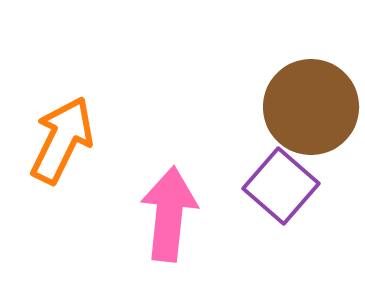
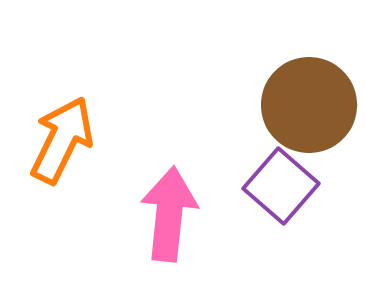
brown circle: moved 2 px left, 2 px up
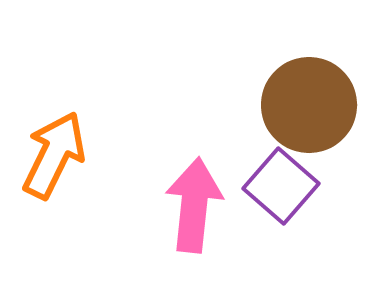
orange arrow: moved 8 px left, 15 px down
pink arrow: moved 25 px right, 9 px up
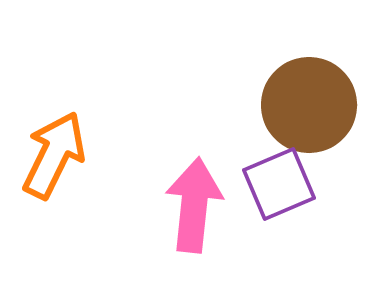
purple square: moved 2 px left, 2 px up; rotated 26 degrees clockwise
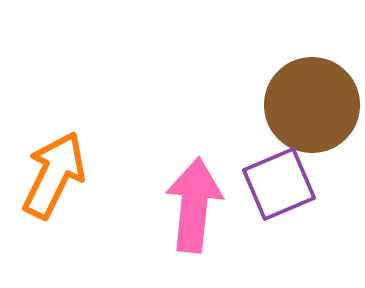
brown circle: moved 3 px right
orange arrow: moved 20 px down
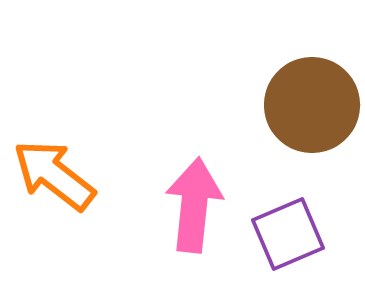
orange arrow: rotated 78 degrees counterclockwise
purple square: moved 9 px right, 50 px down
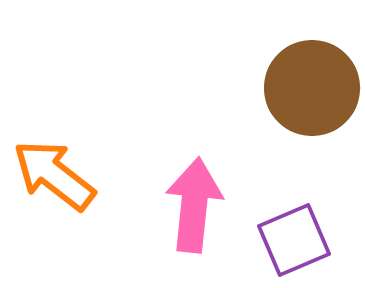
brown circle: moved 17 px up
purple square: moved 6 px right, 6 px down
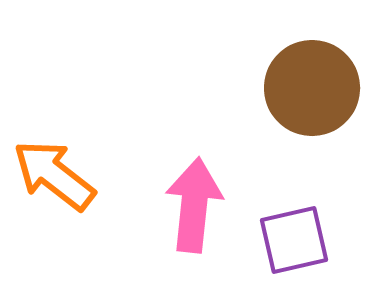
purple square: rotated 10 degrees clockwise
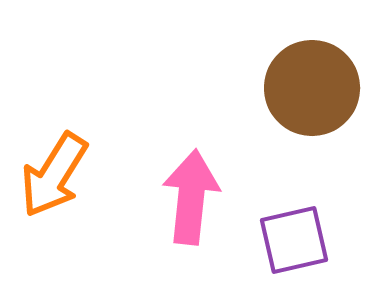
orange arrow: rotated 96 degrees counterclockwise
pink arrow: moved 3 px left, 8 px up
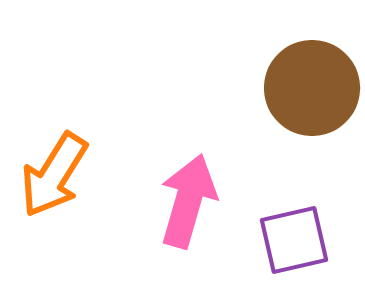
pink arrow: moved 3 px left, 4 px down; rotated 10 degrees clockwise
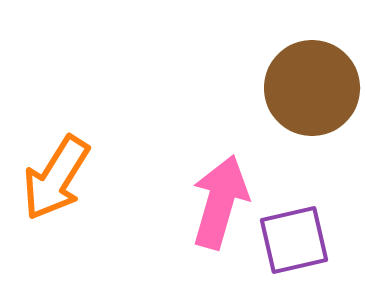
orange arrow: moved 2 px right, 3 px down
pink arrow: moved 32 px right, 1 px down
